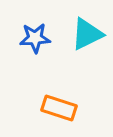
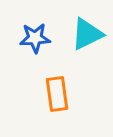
orange rectangle: moved 2 px left, 14 px up; rotated 64 degrees clockwise
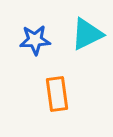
blue star: moved 2 px down
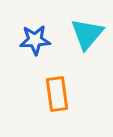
cyan triangle: rotated 24 degrees counterclockwise
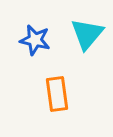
blue star: rotated 16 degrees clockwise
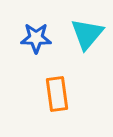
blue star: moved 1 px right, 2 px up; rotated 12 degrees counterclockwise
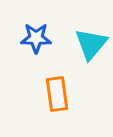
cyan triangle: moved 4 px right, 10 px down
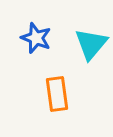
blue star: rotated 20 degrees clockwise
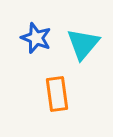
cyan triangle: moved 8 px left
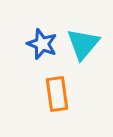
blue star: moved 6 px right, 6 px down
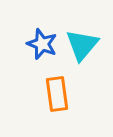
cyan triangle: moved 1 px left, 1 px down
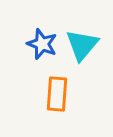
orange rectangle: rotated 12 degrees clockwise
